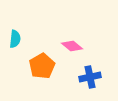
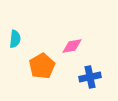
pink diamond: rotated 50 degrees counterclockwise
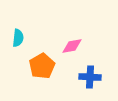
cyan semicircle: moved 3 px right, 1 px up
blue cross: rotated 15 degrees clockwise
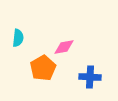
pink diamond: moved 8 px left, 1 px down
orange pentagon: moved 1 px right, 2 px down
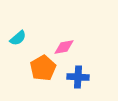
cyan semicircle: rotated 42 degrees clockwise
blue cross: moved 12 px left
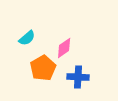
cyan semicircle: moved 9 px right
pink diamond: moved 1 px down; rotated 25 degrees counterclockwise
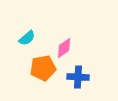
orange pentagon: rotated 20 degrees clockwise
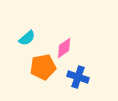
orange pentagon: moved 1 px up
blue cross: rotated 15 degrees clockwise
